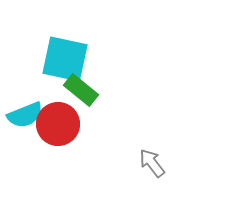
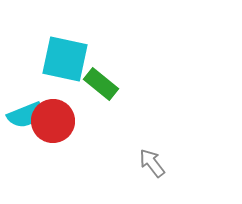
green rectangle: moved 20 px right, 6 px up
red circle: moved 5 px left, 3 px up
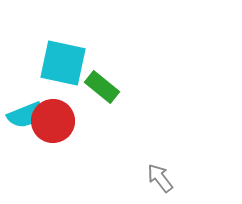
cyan square: moved 2 px left, 4 px down
green rectangle: moved 1 px right, 3 px down
gray arrow: moved 8 px right, 15 px down
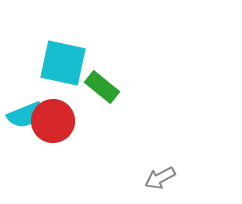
gray arrow: rotated 80 degrees counterclockwise
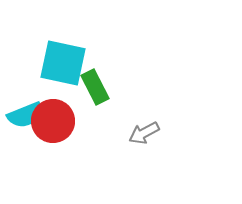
green rectangle: moved 7 px left; rotated 24 degrees clockwise
gray arrow: moved 16 px left, 45 px up
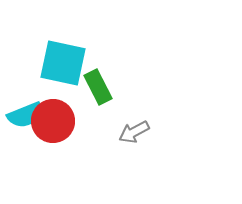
green rectangle: moved 3 px right
gray arrow: moved 10 px left, 1 px up
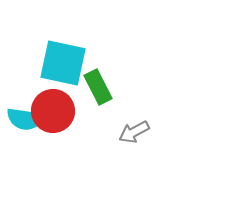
cyan semicircle: moved 4 px down; rotated 30 degrees clockwise
red circle: moved 10 px up
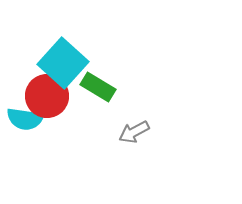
cyan square: rotated 30 degrees clockwise
green rectangle: rotated 32 degrees counterclockwise
red circle: moved 6 px left, 15 px up
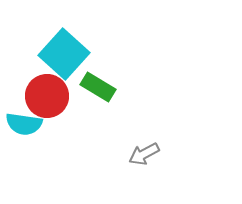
cyan square: moved 1 px right, 9 px up
cyan semicircle: moved 1 px left, 5 px down
gray arrow: moved 10 px right, 22 px down
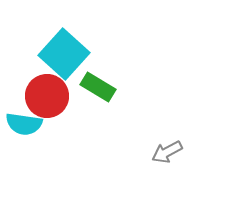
gray arrow: moved 23 px right, 2 px up
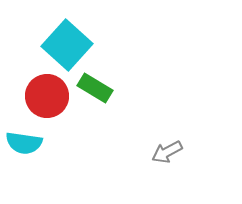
cyan square: moved 3 px right, 9 px up
green rectangle: moved 3 px left, 1 px down
cyan semicircle: moved 19 px down
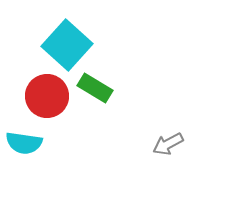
gray arrow: moved 1 px right, 8 px up
